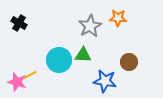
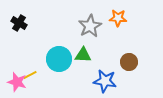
cyan circle: moved 1 px up
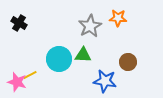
brown circle: moved 1 px left
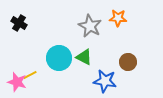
gray star: rotated 15 degrees counterclockwise
green triangle: moved 1 px right, 2 px down; rotated 24 degrees clockwise
cyan circle: moved 1 px up
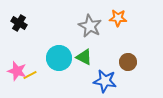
pink star: moved 11 px up
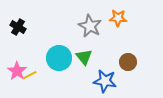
black cross: moved 1 px left, 4 px down
green triangle: rotated 24 degrees clockwise
pink star: rotated 18 degrees clockwise
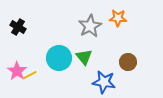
gray star: rotated 15 degrees clockwise
blue star: moved 1 px left, 1 px down
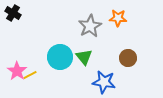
black cross: moved 5 px left, 14 px up
cyan circle: moved 1 px right, 1 px up
brown circle: moved 4 px up
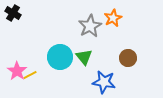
orange star: moved 5 px left; rotated 30 degrees counterclockwise
